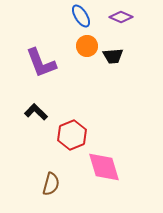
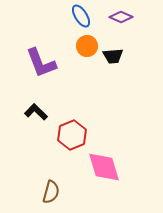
brown semicircle: moved 8 px down
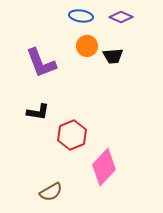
blue ellipse: rotated 50 degrees counterclockwise
black L-shape: moved 2 px right; rotated 145 degrees clockwise
pink diamond: rotated 60 degrees clockwise
brown semicircle: rotated 45 degrees clockwise
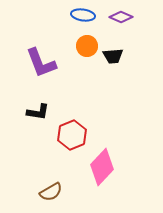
blue ellipse: moved 2 px right, 1 px up
pink diamond: moved 2 px left
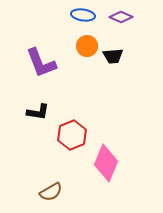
pink diamond: moved 4 px right, 4 px up; rotated 21 degrees counterclockwise
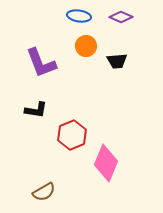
blue ellipse: moved 4 px left, 1 px down
orange circle: moved 1 px left
black trapezoid: moved 4 px right, 5 px down
black L-shape: moved 2 px left, 2 px up
brown semicircle: moved 7 px left
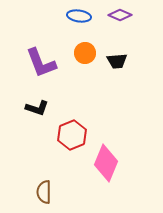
purple diamond: moved 1 px left, 2 px up
orange circle: moved 1 px left, 7 px down
black L-shape: moved 1 px right, 2 px up; rotated 10 degrees clockwise
brown semicircle: rotated 120 degrees clockwise
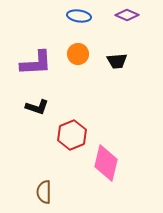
purple diamond: moved 7 px right
orange circle: moved 7 px left, 1 px down
purple L-shape: moved 5 px left; rotated 72 degrees counterclockwise
black L-shape: moved 1 px up
pink diamond: rotated 9 degrees counterclockwise
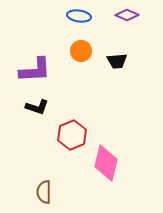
orange circle: moved 3 px right, 3 px up
purple L-shape: moved 1 px left, 7 px down
